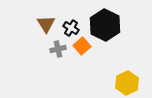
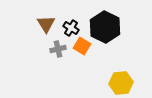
black hexagon: moved 2 px down
orange square: rotated 18 degrees counterclockwise
yellow hexagon: moved 6 px left; rotated 20 degrees clockwise
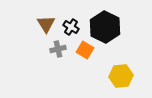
black cross: moved 1 px up
orange square: moved 3 px right, 4 px down
yellow hexagon: moved 7 px up
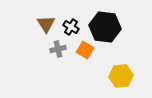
black hexagon: rotated 20 degrees counterclockwise
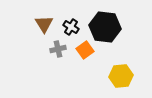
brown triangle: moved 2 px left
orange square: rotated 24 degrees clockwise
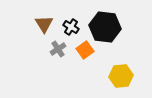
gray cross: rotated 21 degrees counterclockwise
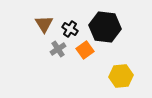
black cross: moved 1 px left, 2 px down
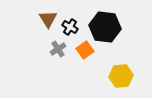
brown triangle: moved 4 px right, 5 px up
black cross: moved 2 px up
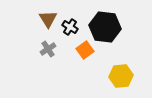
gray cross: moved 10 px left
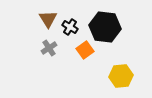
gray cross: moved 1 px right, 1 px up
